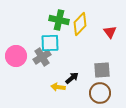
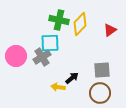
red triangle: moved 2 px up; rotated 32 degrees clockwise
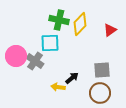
gray cross: moved 7 px left, 4 px down; rotated 24 degrees counterclockwise
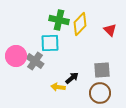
red triangle: rotated 40 degrees counterclockwise
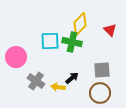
green cross: moved 13 px right, 22 px down
cyan square: moved 2 px up
pink circle: moved 1 px down
gray cross: moved 1 px right, 20 px down
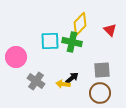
yellow arrow: moved 5 px right, 3 px up
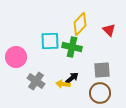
red triangle: moved 1 px left
green cross: moved 5 px down
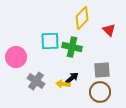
yellow diamond: moved 2 px right, 6 px up
brown circle: moved 1 px up
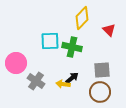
pink circle: moved 6 px down
